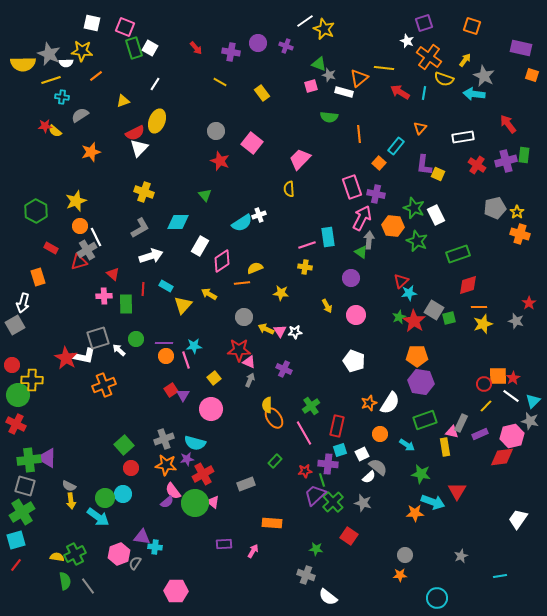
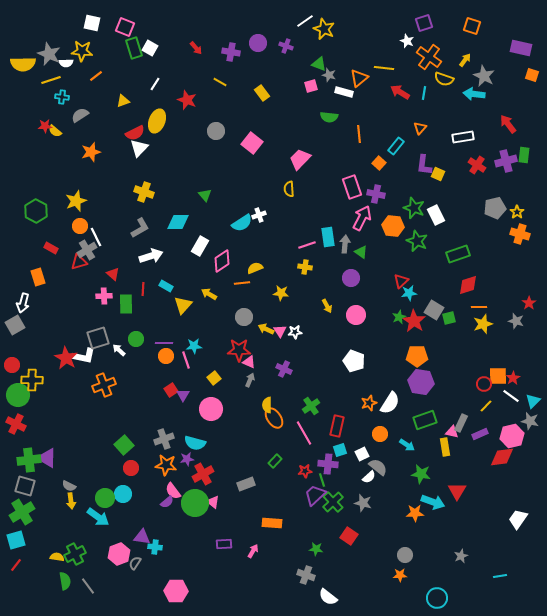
red star at (220, 161): moved 33 px left, 61 px up
gray arrow at (369, 240): moved 24 px left, 4 px down
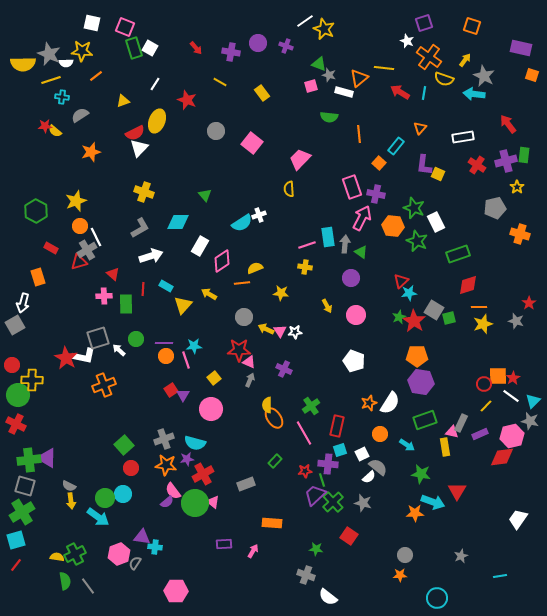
yellow star at (517, 212): moved 25 px up
white rectangle at (436, 215): moved 7 px down
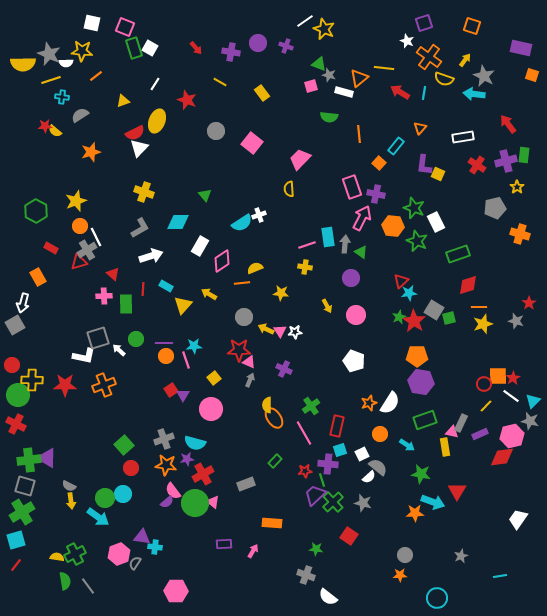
orange rectangle at (38, 277): rotated 12 degrees counterclockwise
red star at (66, 358): moved 1 px left, 27 px down; rotated 30 degrees counterclockwise
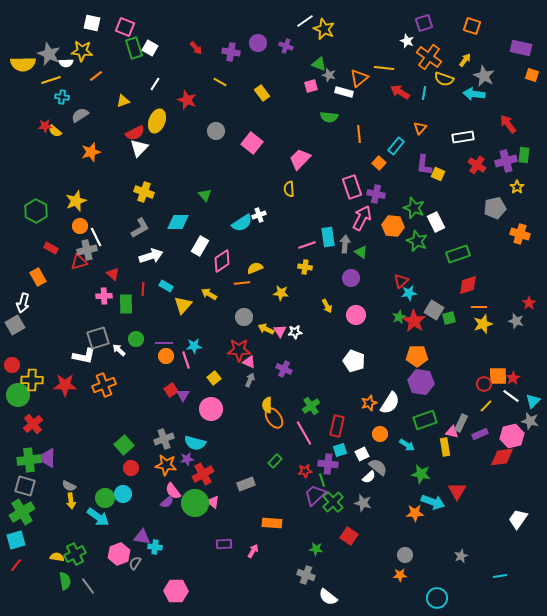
gray cross at (87, 250): rotated 18 degrees clockwise
red cross at (16, 424): moved 17 px right; rotated 24 degrees clockwise
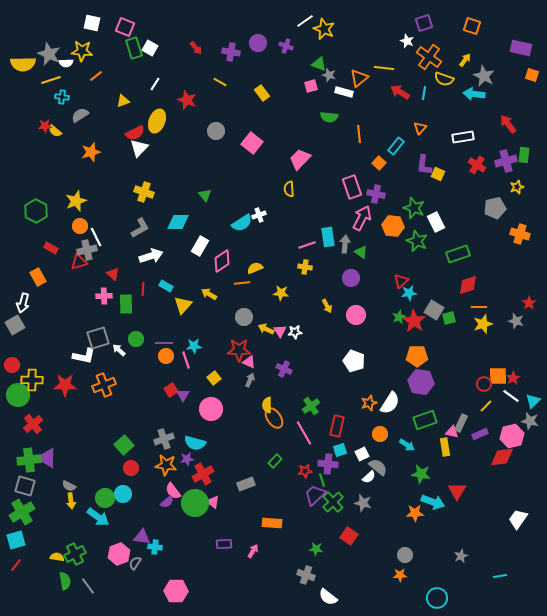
yellow star at (517, 187): rotated 16 degrees clockwise
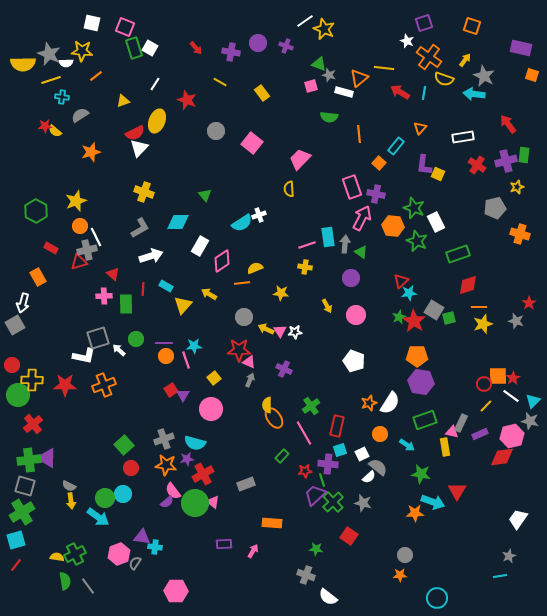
green rectangle at (275, 461): moved 7 px right, 5 px up
gray star at (461, 556): moved 48 px right
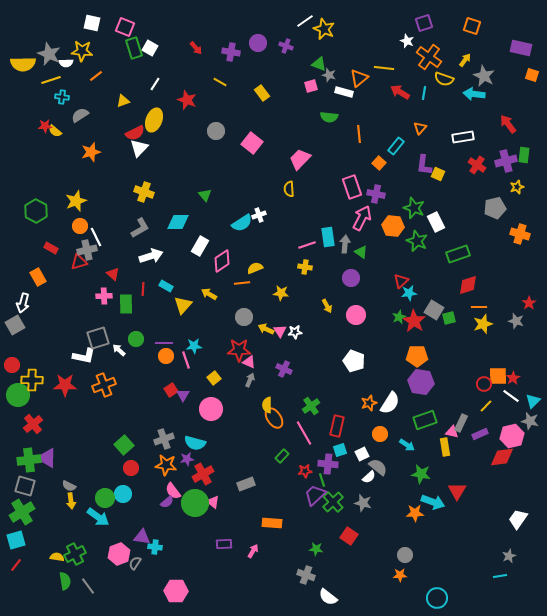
yellow ellipse at (157, 121): moved 3 px left, 1 px up
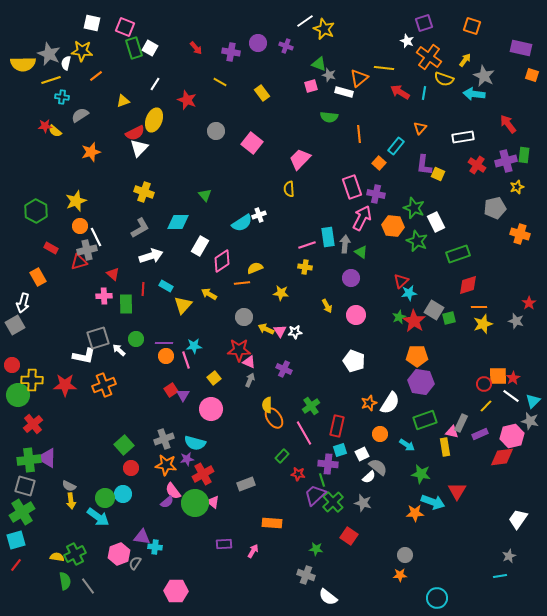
white semicircle at (66, 63): rotated 104 degrees clockwise
red star at (305, 471): moved 7 px left, 3 px down; rotated 16 degrees clockwise
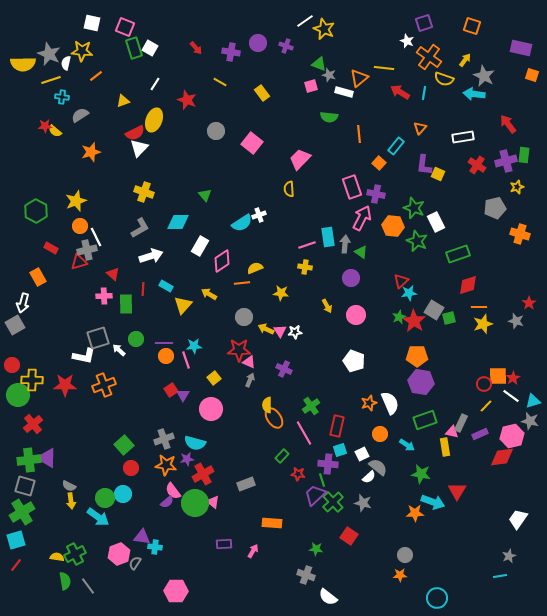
cyan triangle at (533, 401): rotated 28 degrees clockwise
white semicircle at (390, 403): rotated 55 degrees counterclockwise
